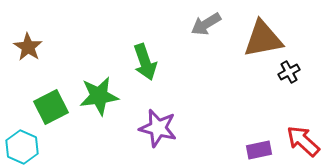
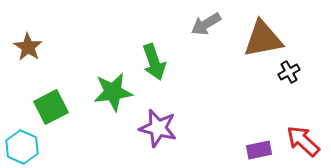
green arrow: moved 9 px right
green star: moved 14 px right, 4 px up
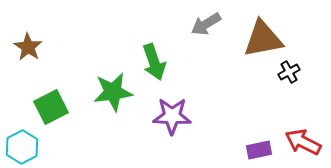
purple star: moved 14 px right, 12 px up; rotated 12 degrees counterclockwise
red arrow: moved 1 px down; rotated 15 degrees counterclockwise
cyan hexagon: rotated 8 degrees clockwise
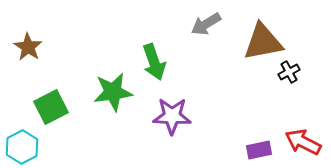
brown triangle: moved 3 px down
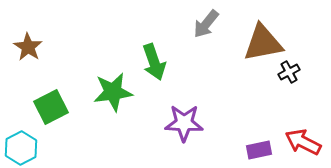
gray arrow: rotated 20 degrees counterclockwise
brown triangle: moved 1 px down
purple star: moved 12 px right, 7 px down
cyan hexagon: moved 1 px left, 1 px down
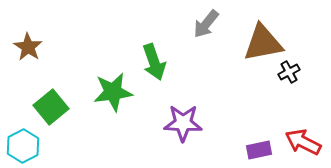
green square: rotated 12 degrees counterclockwise
purple star: moved 1 px left
cyan hexagon: moved 2 px right, 2 px up
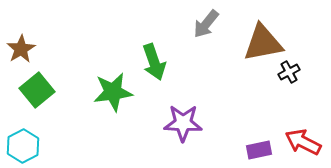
brown star: moved 7 px left, 2 px down; rotated 8 degrees clockwise
green square: moved 14 px left, 17 px up
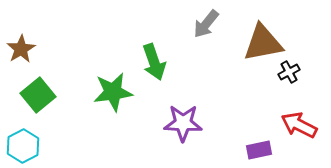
green square: moved 1 px right, 5 px down
red arrow: moved 4 px left, 17 px up
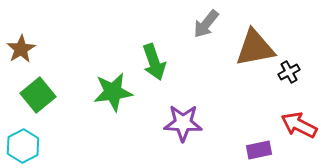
brown triangle: moved 8 px left, 5 px down
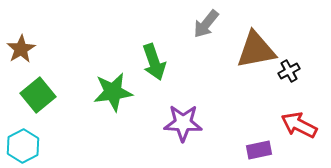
brown triangle: moved 1 px right, 2 px down
black cross: moved 1 px up
